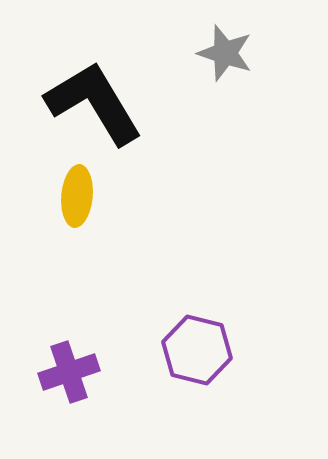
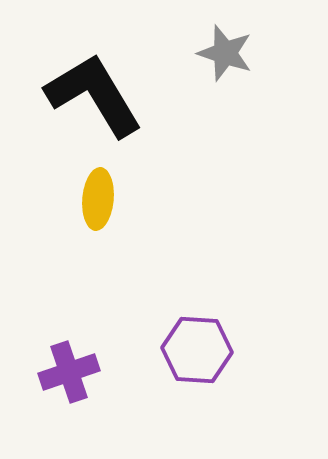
black L-shape: moved 8 px up
yellow ellipse: moved 21 px right, 3 px down
purple hexagon: rotated 10 degrees counterclockwise
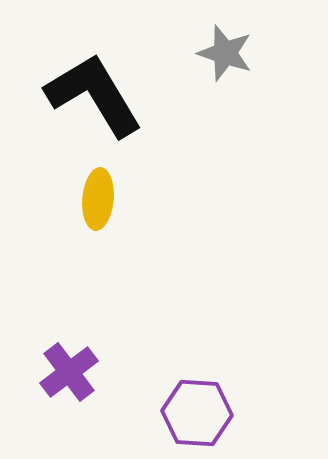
purple hexagon: moved 63 px down
purple cross: rotated 18 degrees counterclockwise
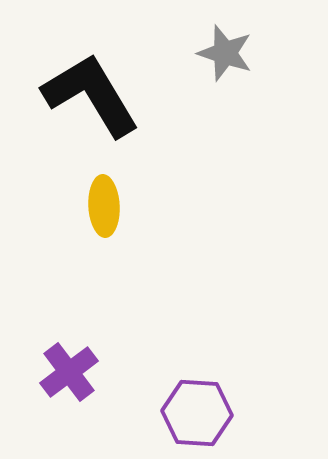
black L-shape: moved 3 px left
yellow ellipse: moved 6 px right, 7 px down; rotated 8 degrees counterclockwise
